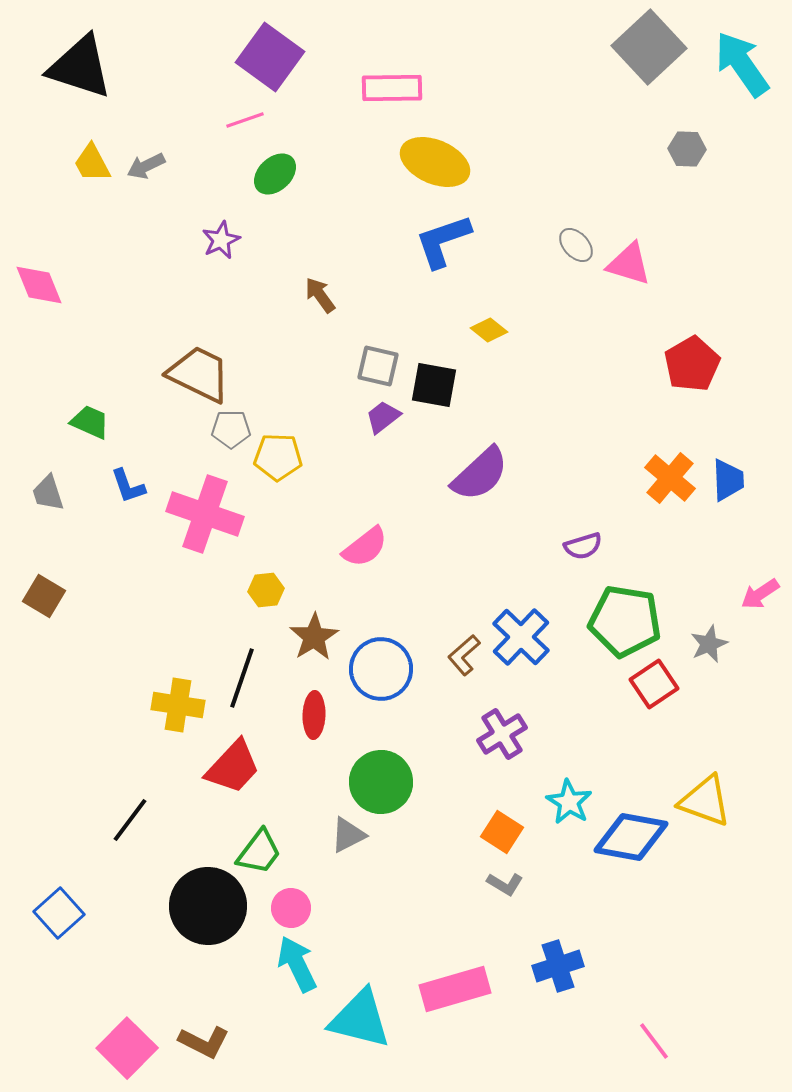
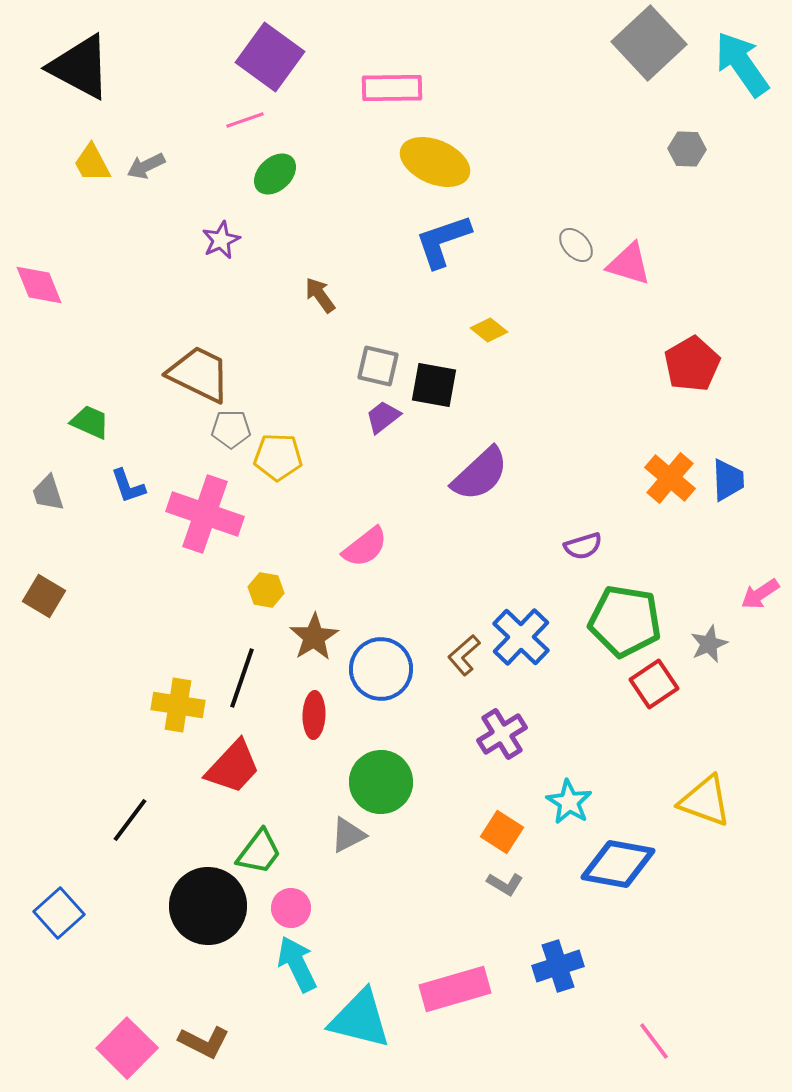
gray square at (649, 47): moved 4 px up
black triangle at (80, 67): rotated 10 degrees clockwise
yellow hexagon at (266, 590): rotated 16 degrees clockwise
blue diamond at (631, 837): moved 13 px left, 27 px down
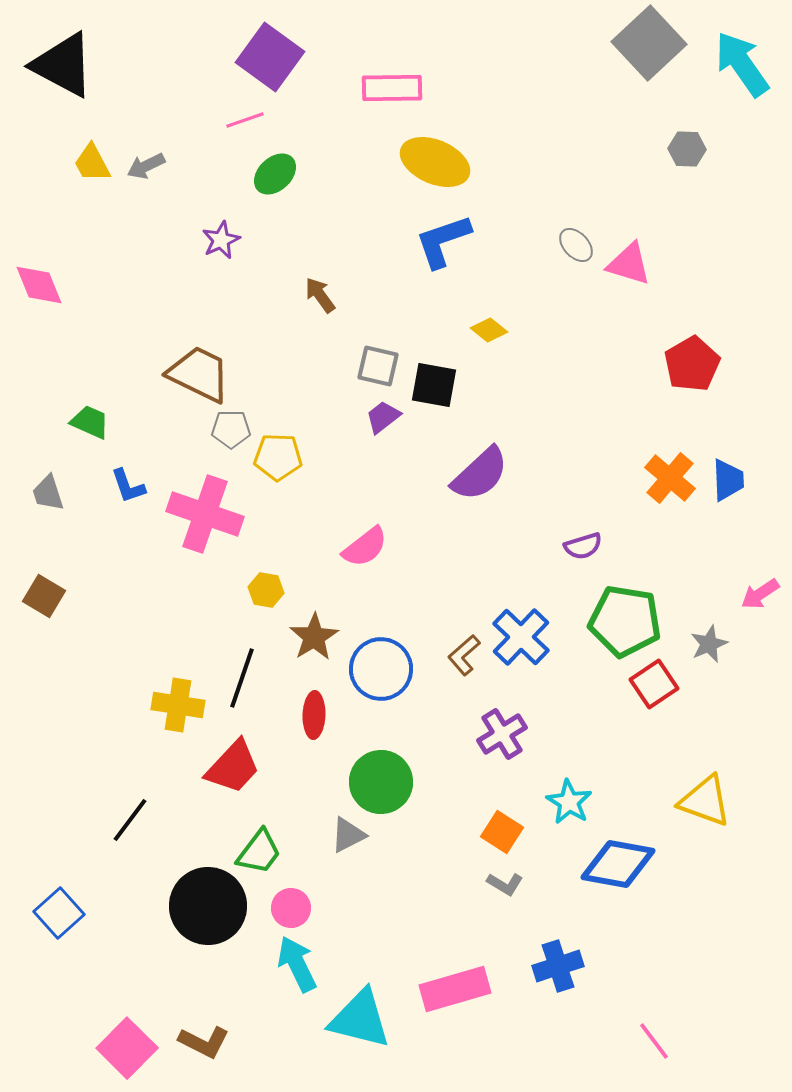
black triangle at (80, 67): moved 17 px left, 2 px up
